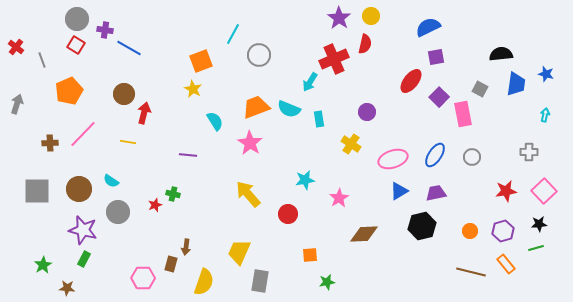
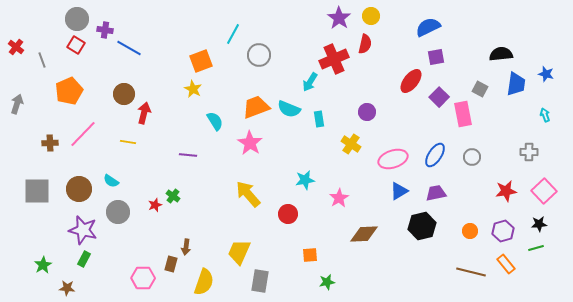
cyan arrow at (545, 115): rotated 32 degrees counterclockwise
green cross at (173, 194): moved 2 px down; rotated 24 degrees clockwise
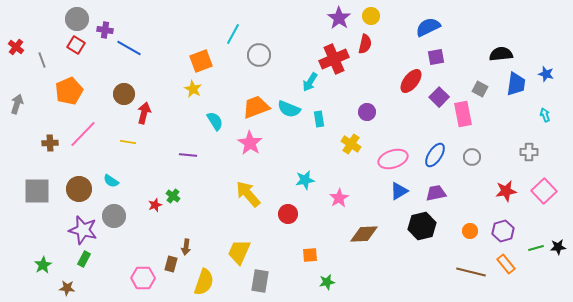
gray circle at (118, 212): moved 4 px left, 4 px down
black star at (539, 224): moved 19 px right, 23 px down
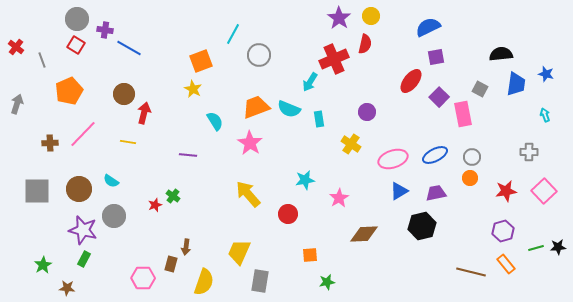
blue ellipse at (435, 155): rotated 30 degrees clockwise
orange circle at (470, 231): moved 53 px up
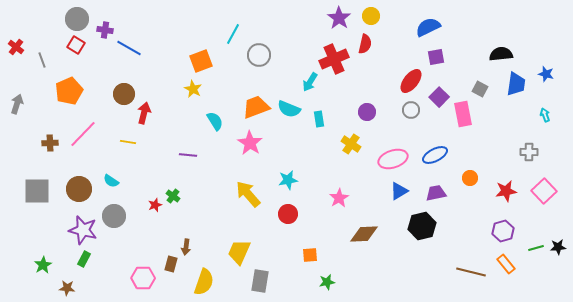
gray circle at (472, 157): moved 61 px left, 47 px up
cyan star at (305, 180): moved 17 px left
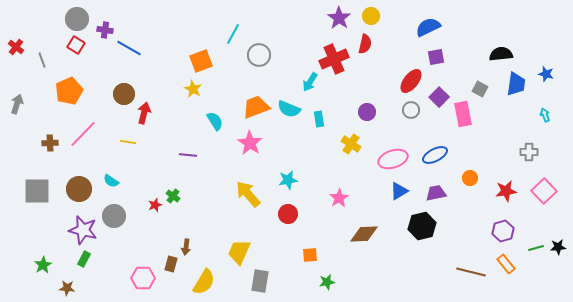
yellow semicircle at (204, 282): rotated 12 degrees clockwise
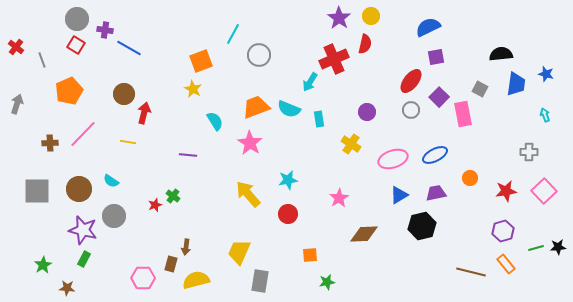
blue triangle at (399, 191): moved 4 px down
yellow semicircle at (204, 282): moved 8 px left, 2 px up; rotated 136 degrees counterclockwise
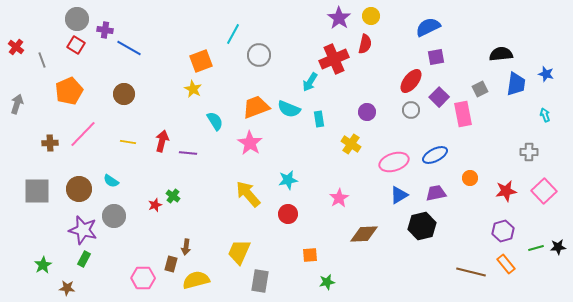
gray square at (480, 89): rotated 35 degrees clockwise
red arrow at (144, 113): moved 18 px right, 28 px down
purple line at (188, 155): moved 2 px up
pink ellipse at (393, 159): moved 1 px right, 3 px down
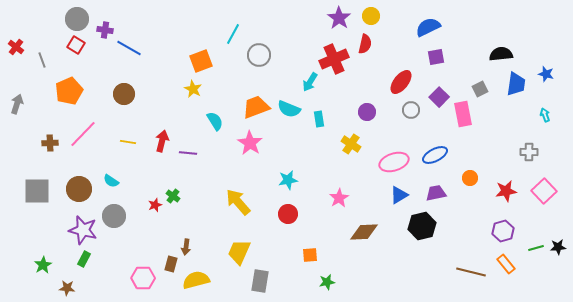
red ellipse at (411, 81): moved 10 px left, 1 px down
yellow arrow at (248, 194): moved 10 px left, 8 px down
brown diamond at (364, 234): moved 2 px up
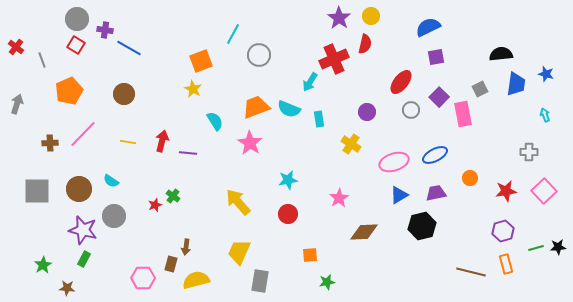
orange rectangle at (506, 264): rotated 24 degrees clockwise
